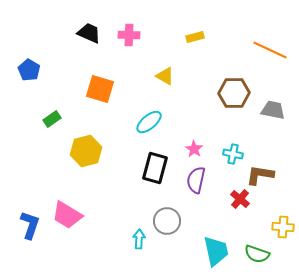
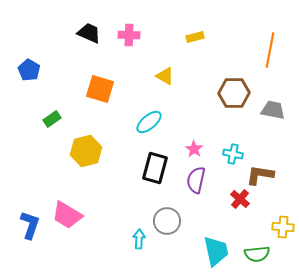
orange line: rotated 76 degrees clockwise
green semicircle: rotated 25 degrees counterclockwise
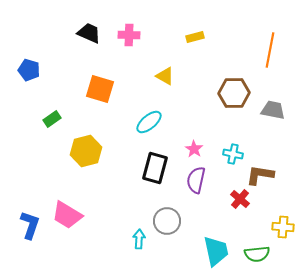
blue pentagon: rotated 15 degrees counterclockwise
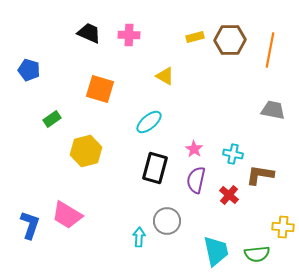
brown hexagon: moved 4 px left, 53 px up
red cross: moved 11 px left, 4 px up
cyan arrow: moved 2 px up
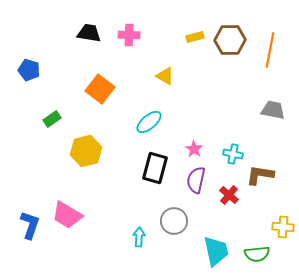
black trapezoid: rotated 15 degrees counterclockwise
orange square: rotated 20 degrees clockwise
gray circle: moved 7 px right
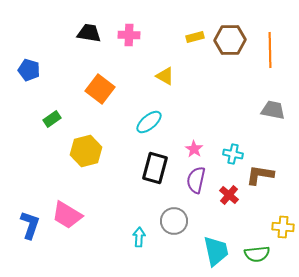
orange line: rotated 12 degrees counterclockwise
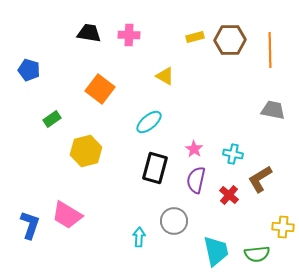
brown L-shape: moved 4 px down; rotated 40 degrees counterclockwise
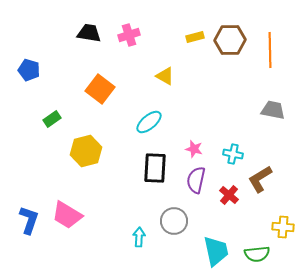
pink cross: rotated 20 degrees counterclockwise
pink star: rotated 18 degrees counterclockwise
black rectangle: rotated 12 degrees counterclockwise
blue L-shape: moved 1 px left, 5 px up
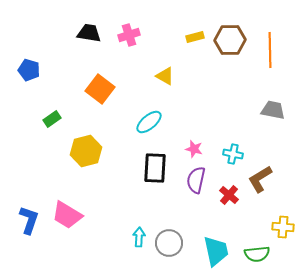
gray circle: moved 5 px left, 22 px down
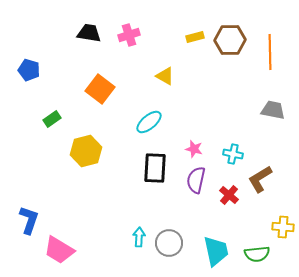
orange line: moved 2 px down
pink trapezoid: moved 8 px left, 35 px down
